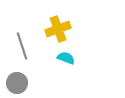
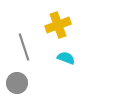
yellow cross: moved 4 px up
gray line: moved 2 px right, 1 px down
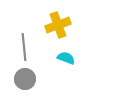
gray line: rotated 12 degrees clockwise
gray circle: moved 8 px right, 4 px up
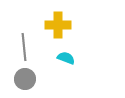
yellow cross: rotated 20 degrees clockwise
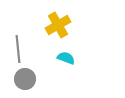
yellow cross: rotated 30 degrees counterclockwise
gray line: moved 6 px left, 2 px down
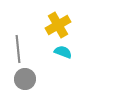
cyan semicircle: moved 3 px left, 6 px up
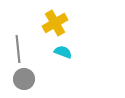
yellow cross: moved 3 px left, 2 px up
gray circle: moved 1 px left
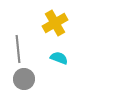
cyan semicircle: moved 4 px left, 6 px down
